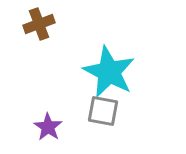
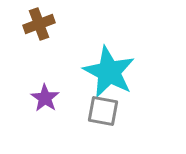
purple star: moved 3 px left, 29 px up
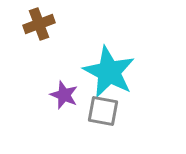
purple star: moved 19 px right, 3 px up; rotated 12 degrees counterclockwise
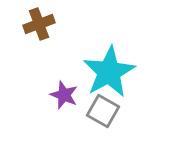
cyan star: rotated 16 degrees clockwise
gray square: rotated 20 degrees clockwise
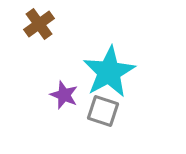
brown cross: rotated 16 degrees counterclockwise
gray square: rotated 12 degrees counterclockwise
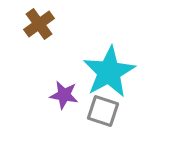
purple star: rotated 12 degrees counterclockwise
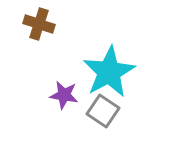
brown cross: rotated 36 degrees counterclockwise
gray square: rotated 16 degrees clockwise
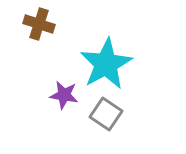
cyan star: moved 3 px left, 8 px up
gray square: moved 3 px right, 3 px down
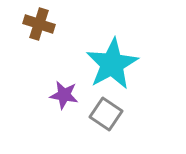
cyan star: moved 6 px right
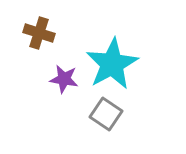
brown cross: moved 9 px down
purple star: moved 16 px up
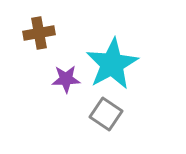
brown cross: rotated 28 degrees counterclockwise
purple star: moved 2 px right; rotated 12 degrees counterclockwise
